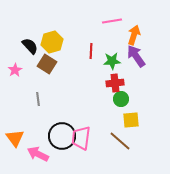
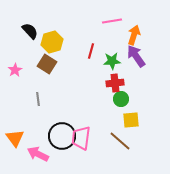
black semicircle: moved 15 px up
red line: rotated 14 degrees clockwise
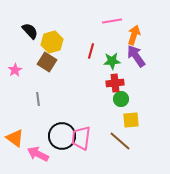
brown square: moved 2 px up
orange triangle: rotated 18 degrees counterclockwise
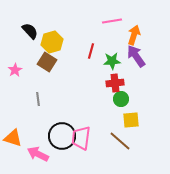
orange triangle: moved 2 px left; rotated 18 degrees counterclockwise
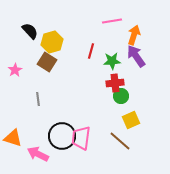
green circle: moved 3 px up
yellow square: rotated 18 degrees counterclockwise
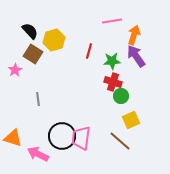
yellow hexagon: moved 2 px right, 2 px up
red line: moved 2 px left
brown square: moved 14 px left, 8 px up
red cross: moved 2 px left, 1 px up; rotated 24 degrees clockwise
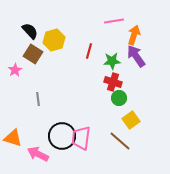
pink line: moved 2 px right
green circle: moved 2 px left, 2 px down
yellow square: rotated 12 degrees counterclockwise
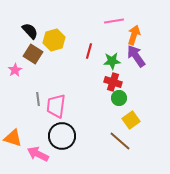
pink trapezoid: moved 25 px left, 32 px up
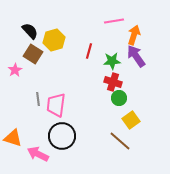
pink trapezoid: moved 1 px up
